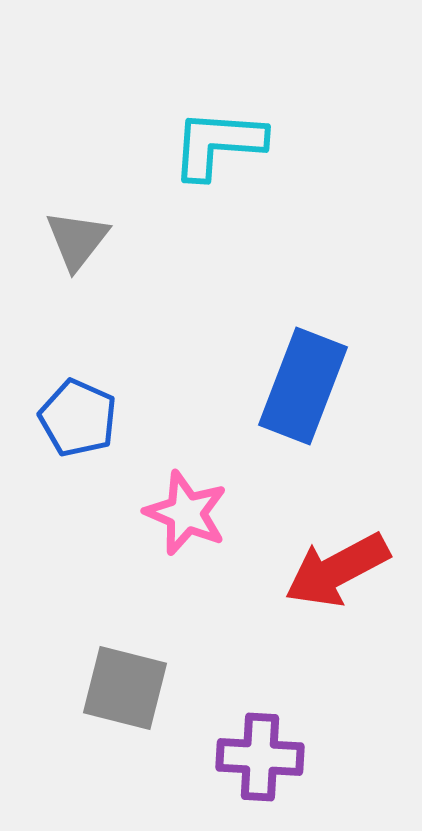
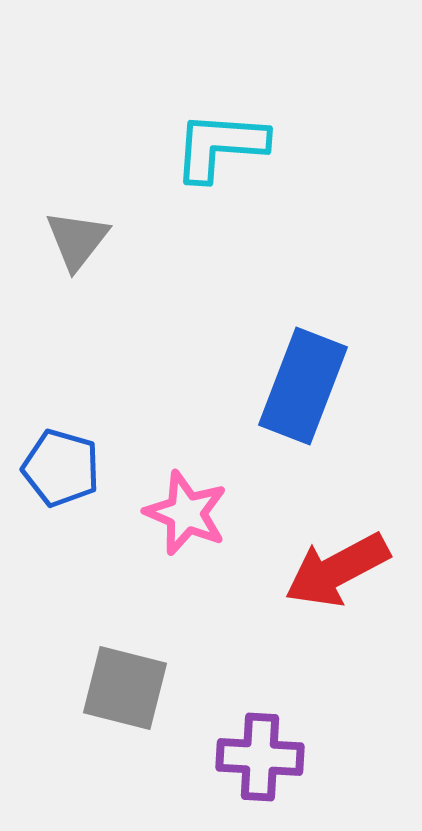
cyan L-shape: moved 2 px right, 2 px down
blue pentagon: moved 17 px left, 50 px down; rotated 8 degrees counterclockwise
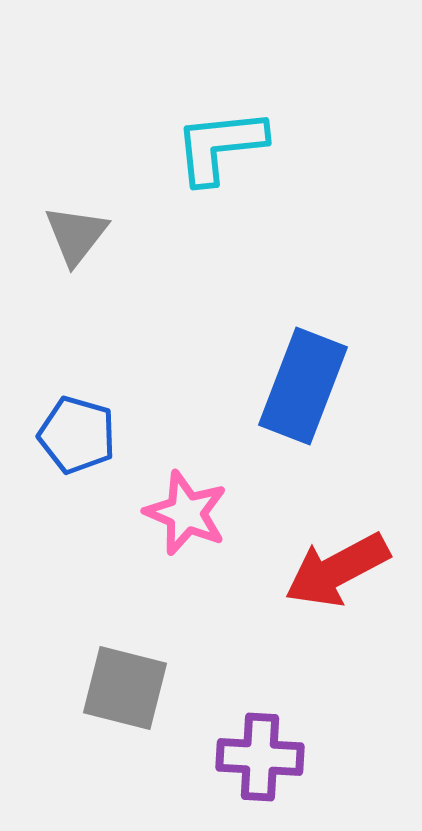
cyan L-shape: rotated 10 degrees counterclockwise
gray triangle: moved 1 px left, 5 px up
blue pentagon: moved 16 px right, 33 px up
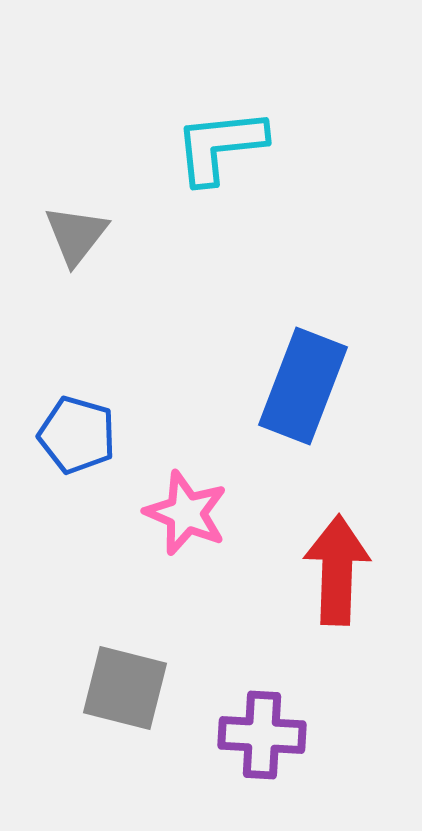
red arrow: rotated 120 degrees clockwise
purple cross: moved 2 px right, 22 px up
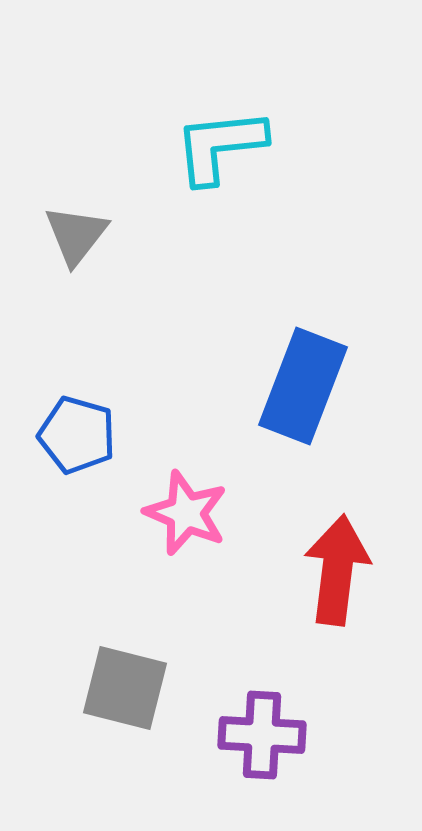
red arrow: rotated 5 degrees clockwise
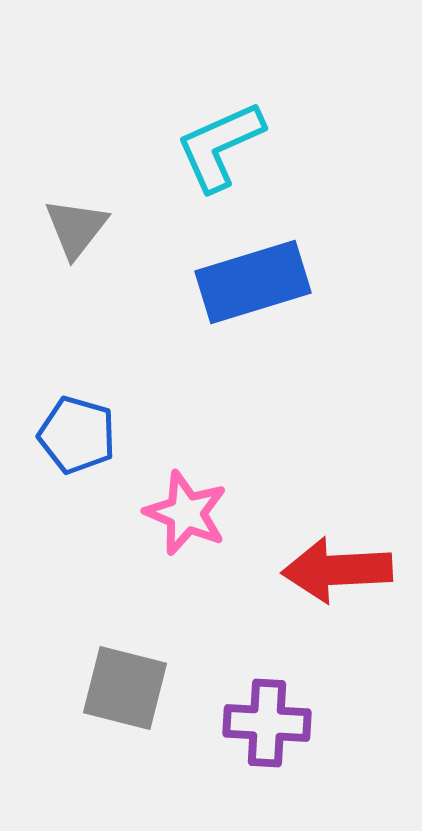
cyan L-shape: rotated 18 degrees counterclockwise
gray triangle: moved 7 px up
blue rectangle: moved 50 px left, 104 px up; rotated 52 degrees clockwise
red arrow: rotated 100 degrees counterclockwise
purple cross: moved 5 px right, 12 px up
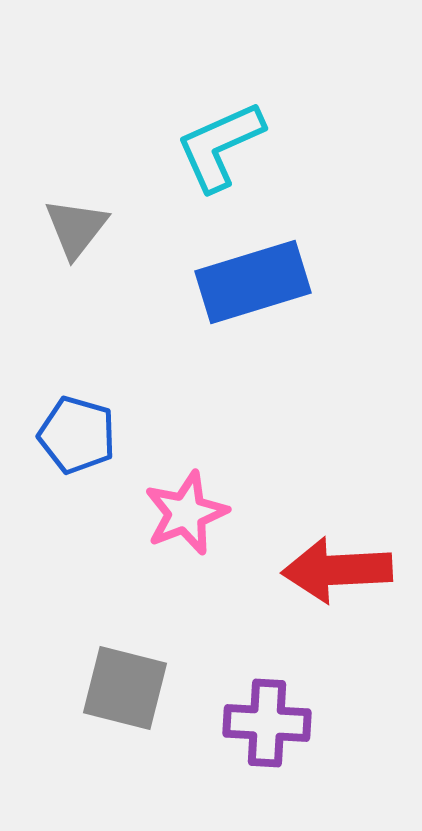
pink star: rotated 28 degrees clockwise
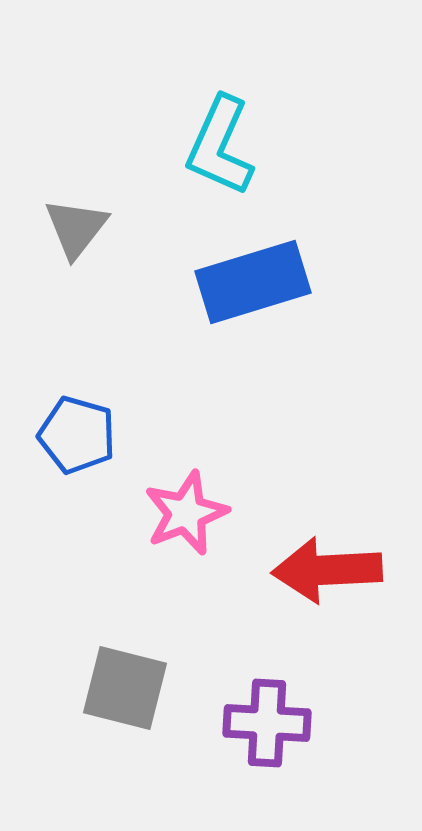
cyan L-shape: rotated 42 degrees counterclockwise
red arrow: moved 10 px left
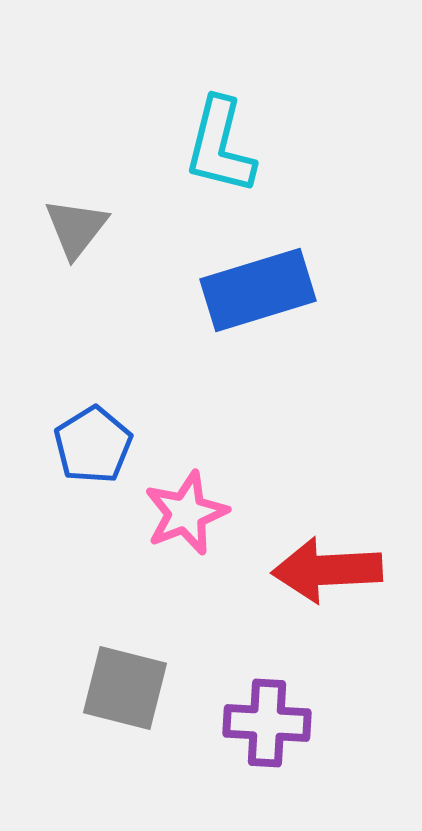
cyan L-shape: rotated 10 degrees counterclockwise
blue rectangle: moved 5 px right, 8 px down
blue pentagon: moved 16 px right, 10 px down; rotated 24 degrees clockwise
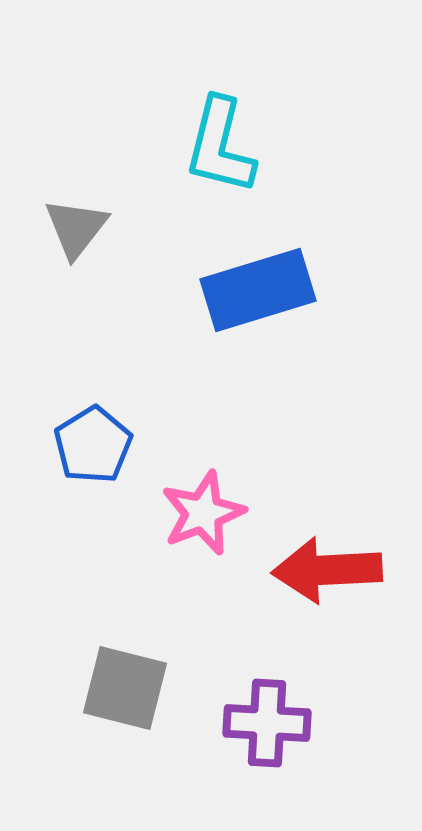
pink star: moved 17 px right
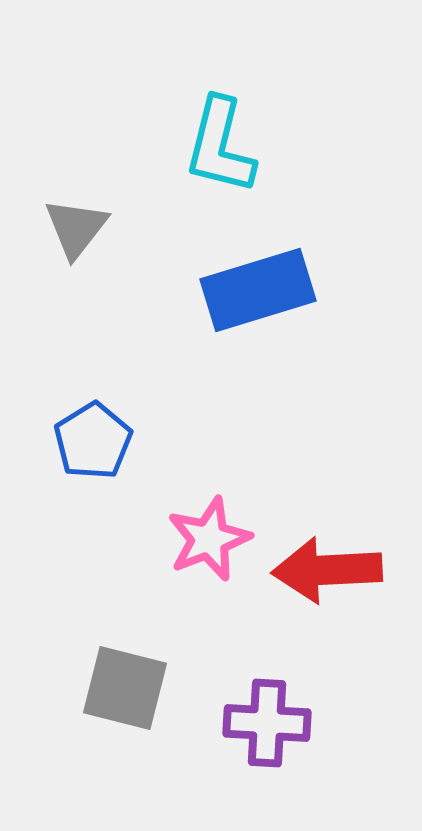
blue pentagon: moved 4 px up
pink star: moved 6 px right, 26 px down
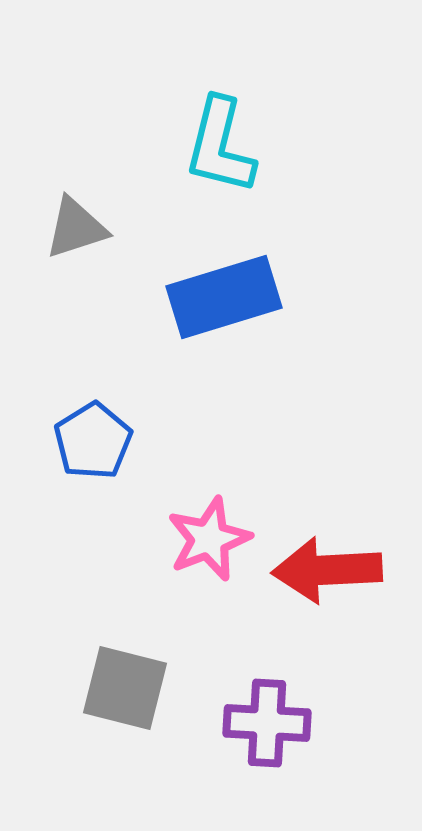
gray triangle: rotated 34 degrees clockwise
blue rectangle: moved 34 px left, 7 px down
